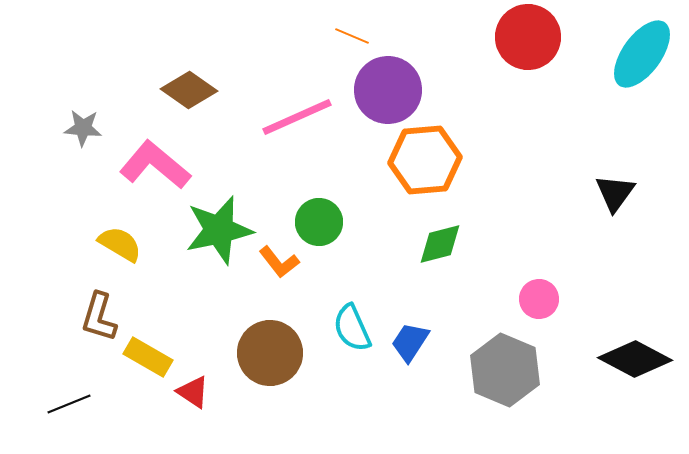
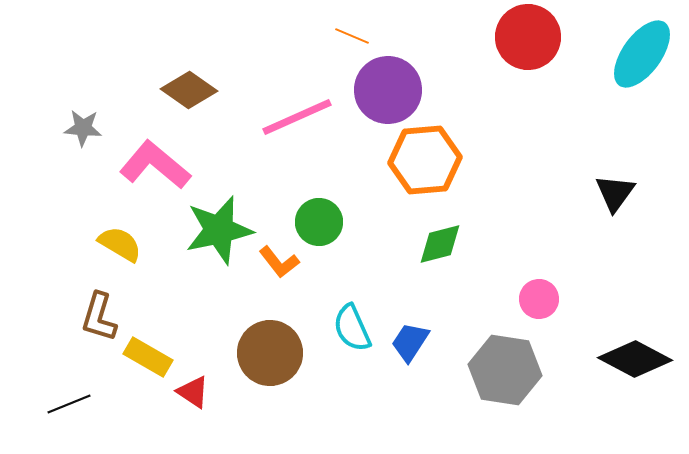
gray hexagon: rotated 14 degrees counterclockwise
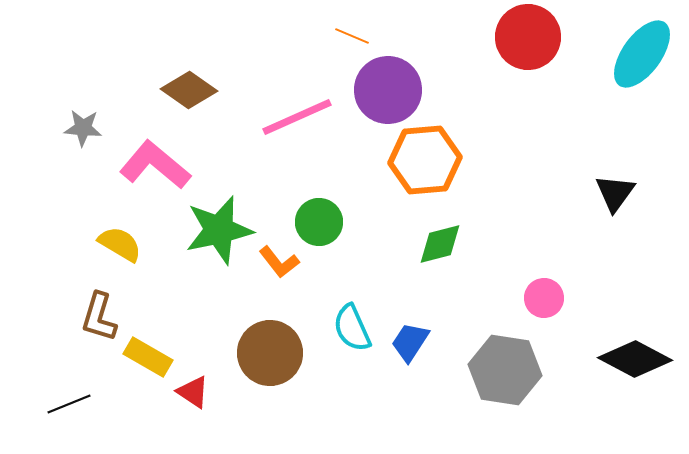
pink circle: moved 5 px right, 1 px up
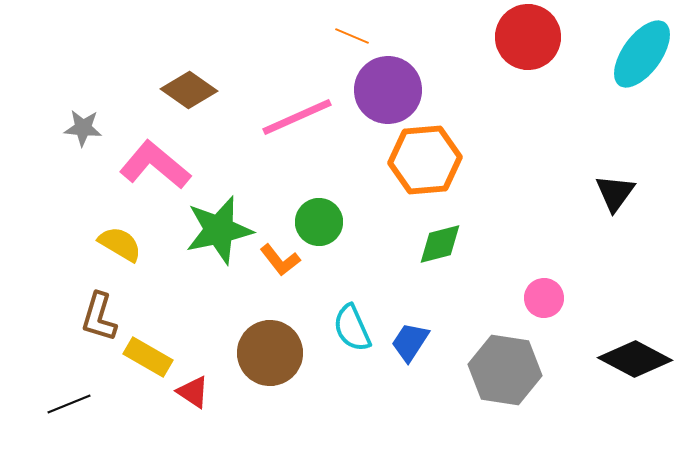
orange L-shape: moved 1 px right, 2 px up
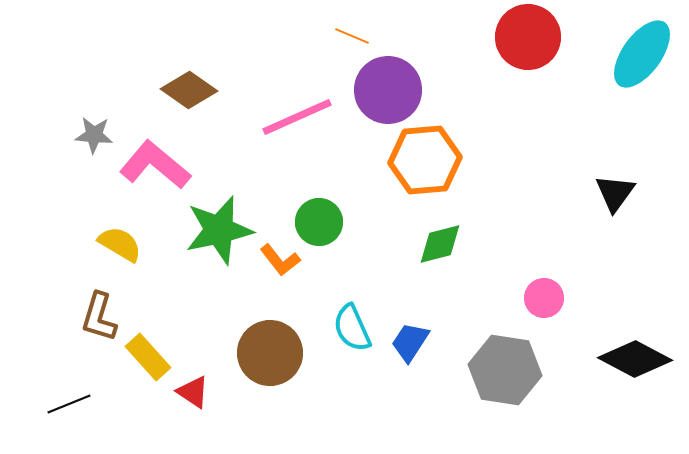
gray star: moved 11 px right, 7 px down
yellow rectangle: rotated 18 degrees clockwise
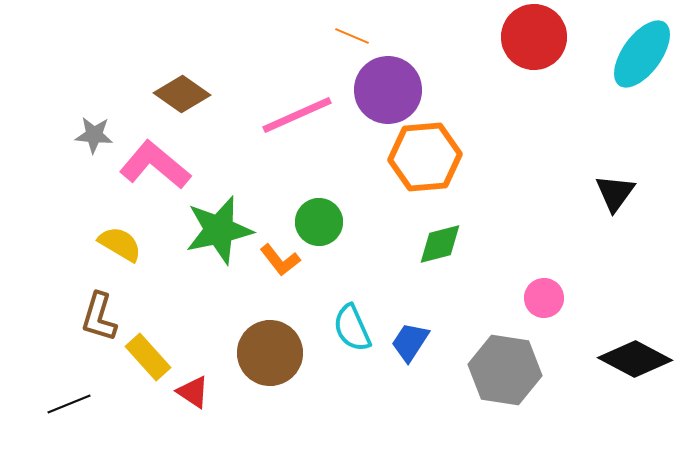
red circle: moved 6 px right
brown diamond: moved 7 px left, 4 px down
pink line: moved 2 px up
orange hexagon: moved 3 px up
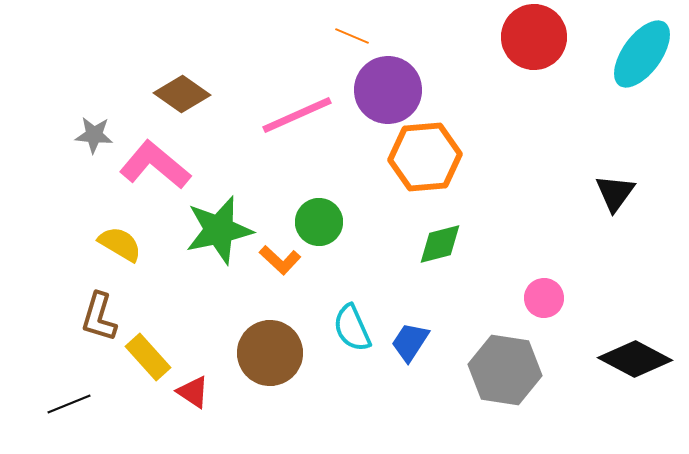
orange L-shape: rotated 9 degrees counterclockwise
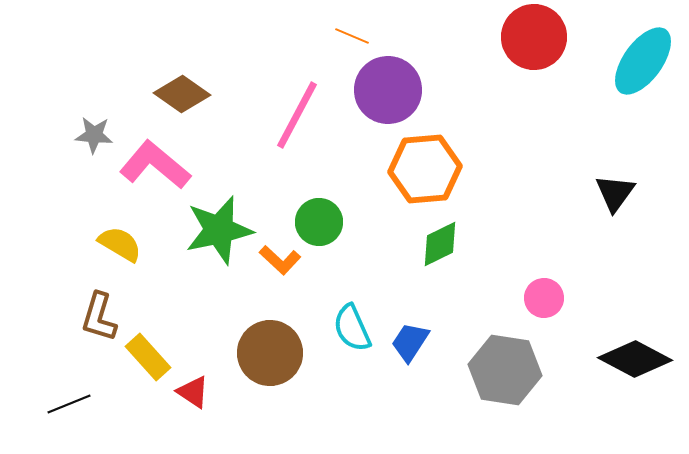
cyan ellipse: moved 1 px right, 7 px down
pink line: rotated 38 degrees counterclockwise
orange hexagon: moved 12 px down
green diamond: rotated 12 degrees counterclockwise
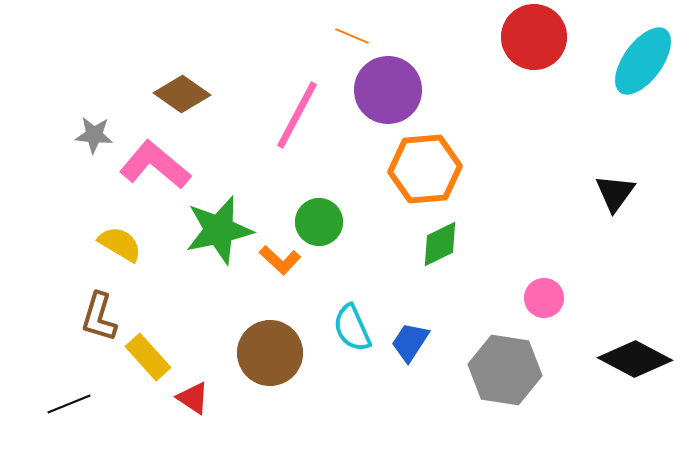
red triangle: moved 6 px down
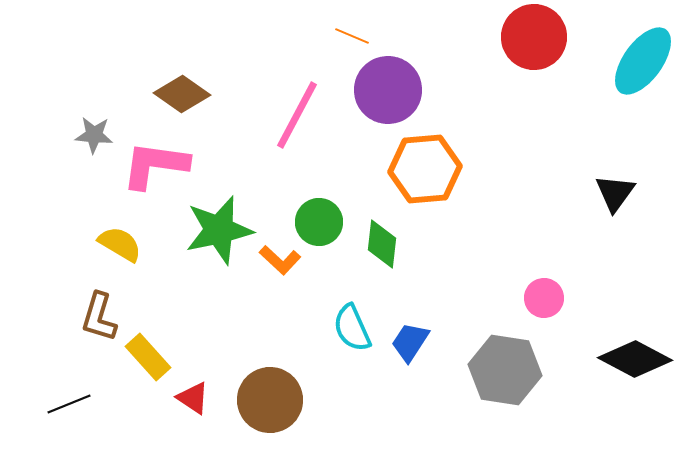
pink L-shape: rotated 32 degrees counterclockwise
green diamond: moved 58 px left; rotated 57 degrees counterclockwise
brown circle: moved 47 px down
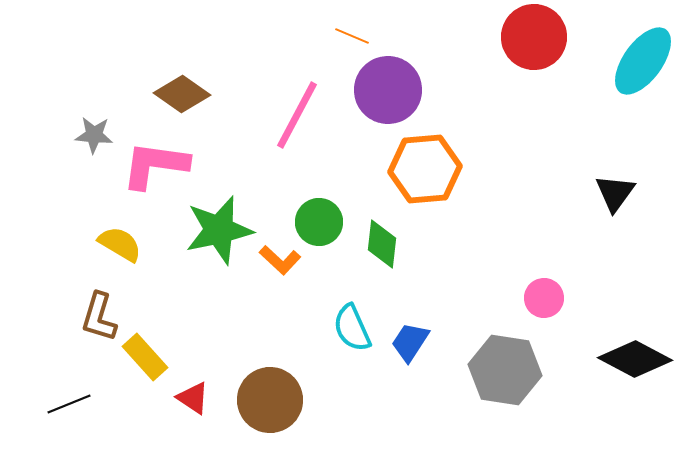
yellow rectangle: moved 3 px left
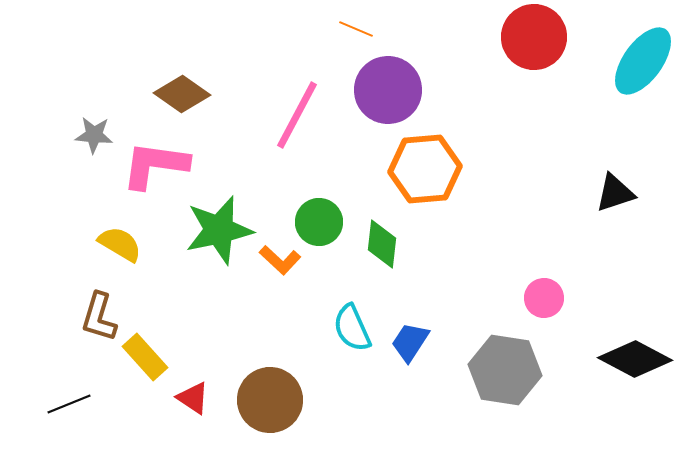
orange line: moved 4 px right, 7 px up
black triangle: rotated 36 degrees clockwise
